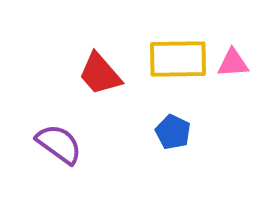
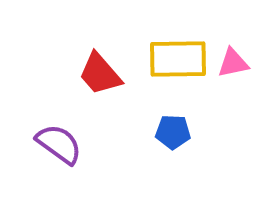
pink triangle: rotated 8 degrees counterclockwise
blue pentagon: rotated 24 degrees counterclockwise
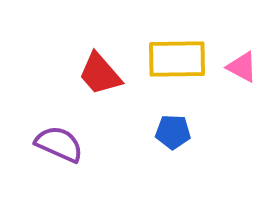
yellow rectangle: moved 1 px left
pink triangle: moved 9 px right, 4 px down; rotated 40 degrees clockwise
purple semicircle: rotated 12 degrees counterclockwise
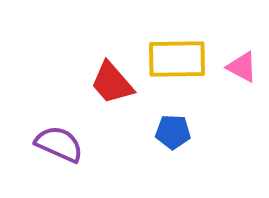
red trapezoid: moved 12 px right, 9 px down
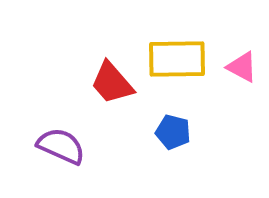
blue pentagon: rotated 12 degrees clockwise
purple semicircle: moved 2 px right, 2 px down
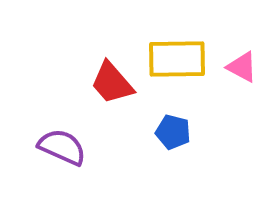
purple semicircle: moved 1 px right, 1 px down
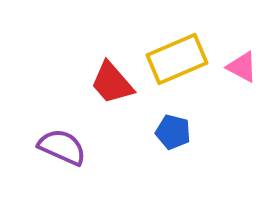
yellow rectangle: rotated 22 degrees counterclockwise
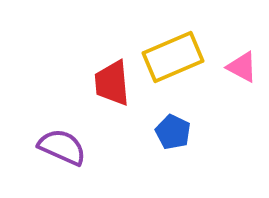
yellow rectangle: moved 4 px left, 2 px up
red trapezoid: rotated 36 degrees clockwise
blue pentagon: rotated 12 degrees clockwise
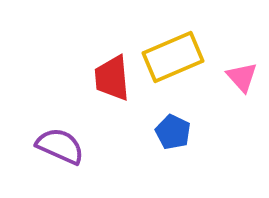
pink triangle: moved 10 px down; rotated 20 degrees clockwise
red trapezoid: moved 5 px up
purple semicircle: moved 2 px left, 1 px up
